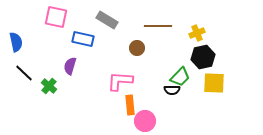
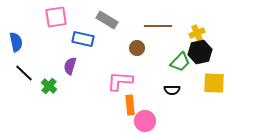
pink square: rotated 20 degrees counterclockwise
black hexagon: moved 3 px left, 5 px up
green trapezoid: moved 15 px up
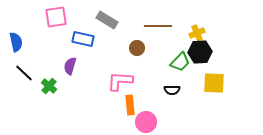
black hexagon: rotated 10 degrees clockwise
pink circle: moved 1 px right, 1 px down
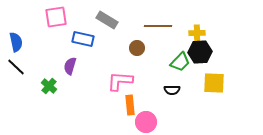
yellow cross: rotated 21 degrees clockwise
black line: moved 8 px left, 6 px up
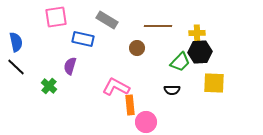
pink L-shape: moved 4 px left, 6 px down; rotated 24 degrees clockwise
